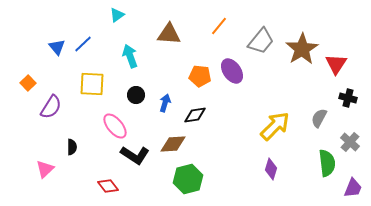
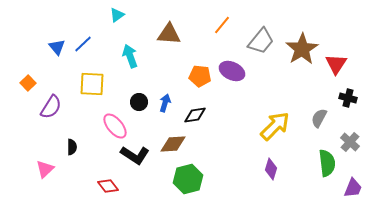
orange line: moved 3 px right, 1 px up
purple ellipse: rotated 30 degrees counterclockwise
black circle: moved 3 px right, 7 px down
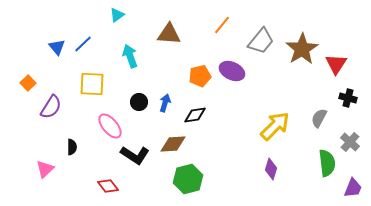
orange pentagon: rotated 20 degrees counterclockwise
pink ellipse: moved 5 px left
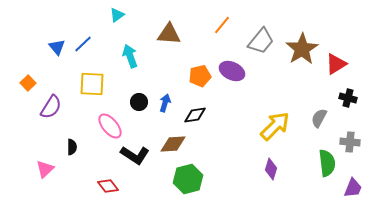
red triangle: rotated 25 degrees clockwise
gray cross: rotated 36 degrees counterclockwise
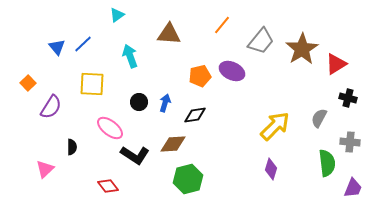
pink ellipse: moved 2 px down; rotated 12 degrees counterclockwise
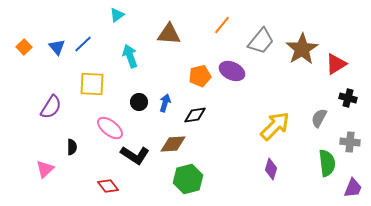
orange square: moved 4 px left, 36 px up
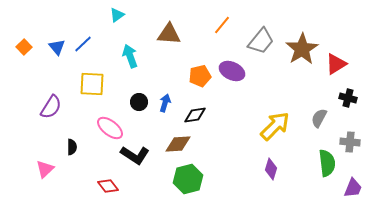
brown diamond: moved 5 px right
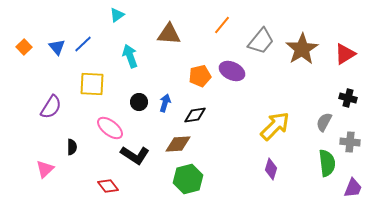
red triangle: moved 9 px right, 10 px up
gray semicircle: moved 5 px right, 4 px down
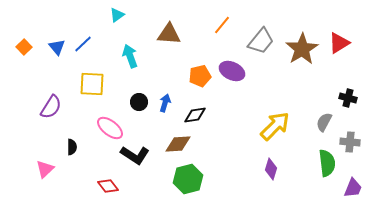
red triangle: moved 6 px left, 11 px up
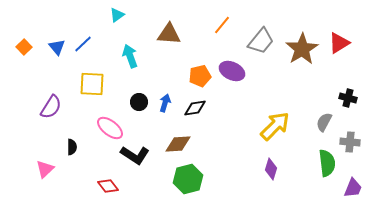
black diamond: moved 7 px up
